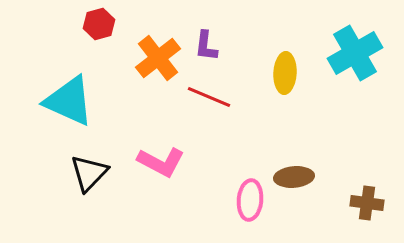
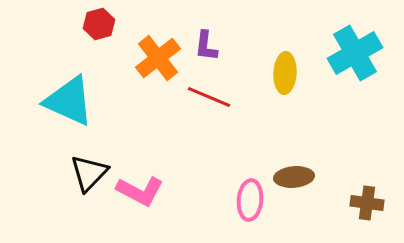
pink L-shape: moved 21 px left, 29 px down
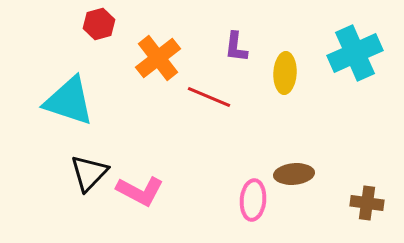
purple L-shape: moved 30 px right, 1 px down
cyan cross: rotated 6 degrees clockwise
cyan triangle: rotated 6 degrees counterclockwise
brown ellipse: moved 3 px up
pink ellipse: moved 3 px right
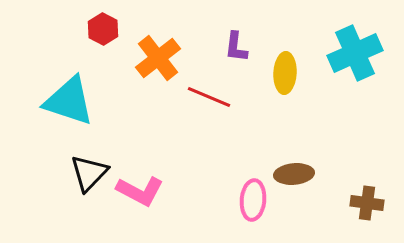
red hexagon: moved 4 px right, 5 px down; rotated 16 degrees counterclockwise
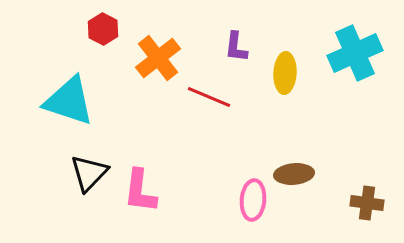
pink L-shape: rotated 69 degrees clockwise
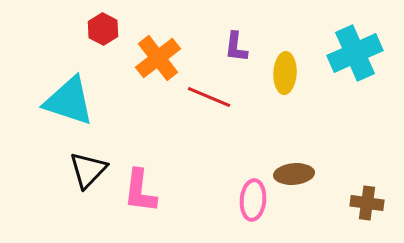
black triangle: moved 1 px left, 3 px up
